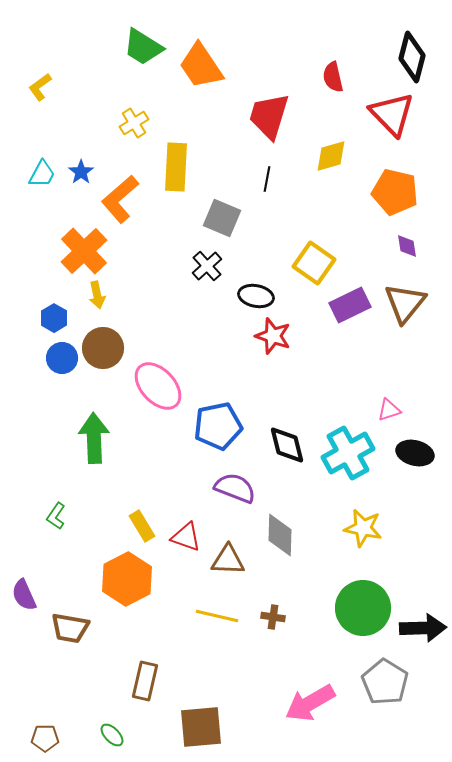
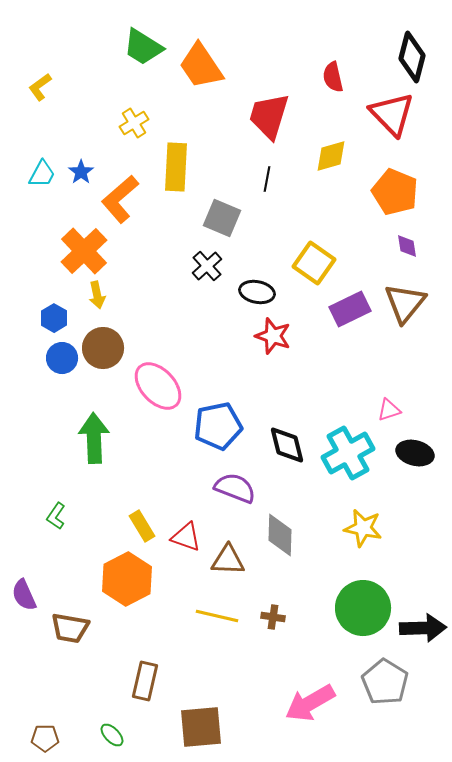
orange pentagon at (395, 192): rotated 9 degrees clockwise
black ellipse at (256, 296): moved 1 px right, 4 px up
purple rectangle at (350, 305): moved 4 px down
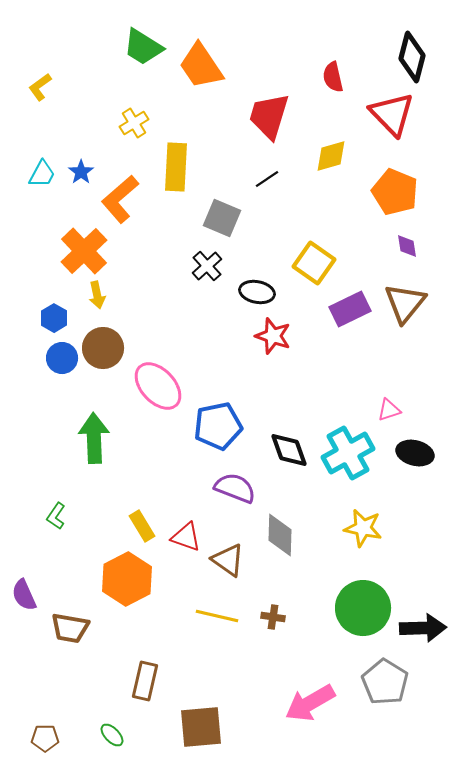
black line at (267, 179): rotated 45 degrees clockwise
black diamond at (287, 445): moved 2 px right, 5 px down; rotated 6 degrees counterclockwise
brown triangle at (228, 560): rotated 33 degrees clockwise
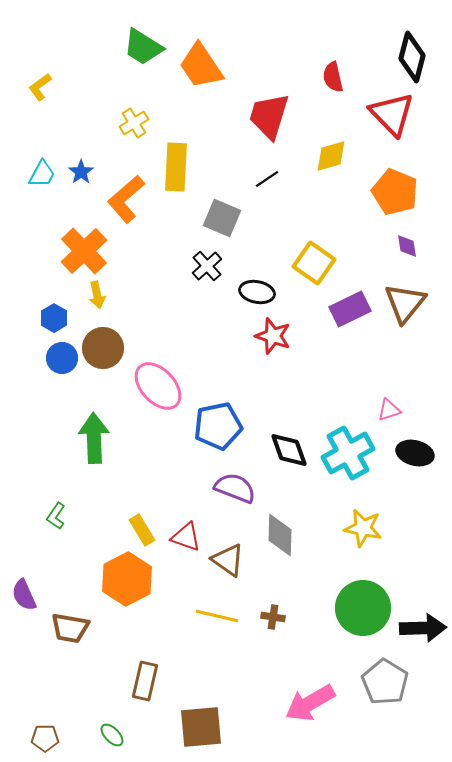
orange L-shape at (120, 199): moved 6 px right
yellow rectangle at (142, 526): moved 4 px down
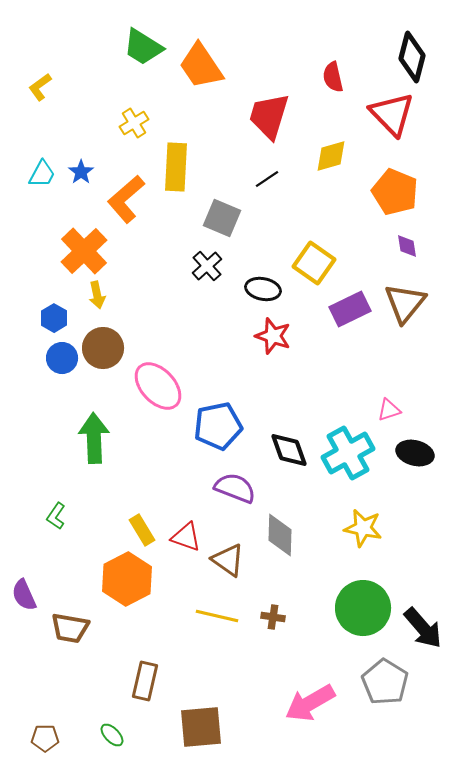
black ellipse at (257, 292): moved 6 px right, 3 px up
black arrow at (423, 628): rotated 51 degrees clockwise
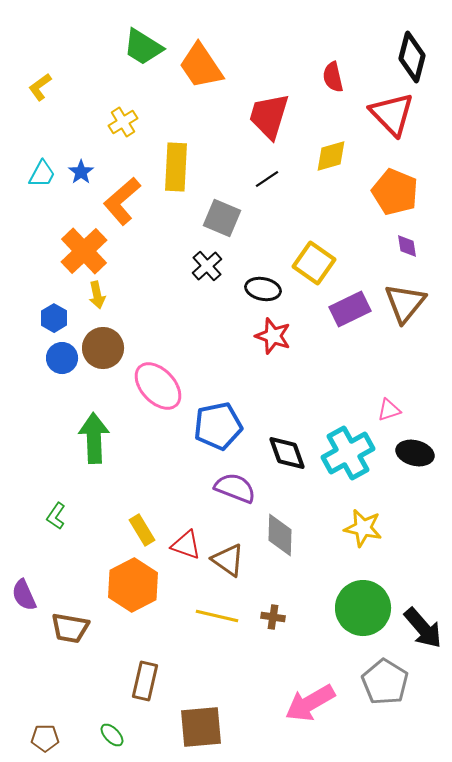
yellow cross at (134, 123): moved 11 px left, 1 px up
orange L-shape at (126, 199): moved 4 px left, 2 px down
black diamond at (289, 450): moved 2 px left, 3 px down
red triangle at (186, 537): moved 8 px down
orange hexagon at (127, 579): moved 6 px right, 6 px down
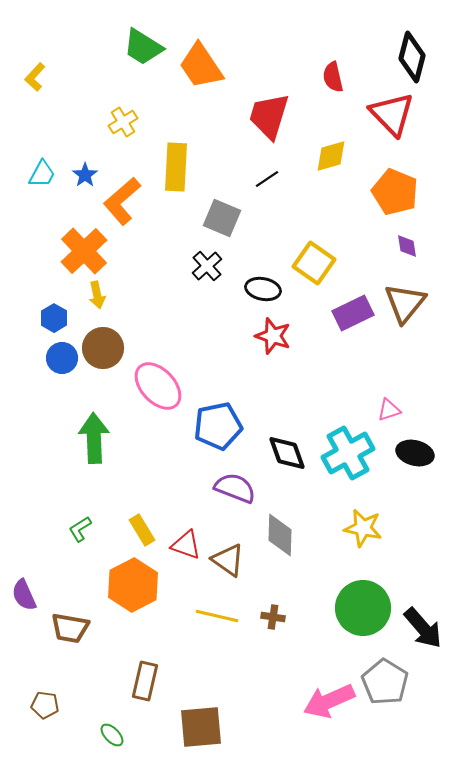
yellow L-shape at (40, 87): moved 5 px left, 10 px up; rotated 12 degrees counterclockwise
blue star at (81, 172): moved 4 px right, 3 px down
purple rectangle at (350, 309): moved 3 px right, 4 px down
green L-shape at (56, 516): moved 24 px right, 13 px down; rotated 24 degrees clockwise
pink arrow at (310, 703): moved 19 px right, 2 px up; rotated 6 degrees clockwise
brown pentagon at (45, 738): moved 33 px up; rotated 8 degrees clockwise
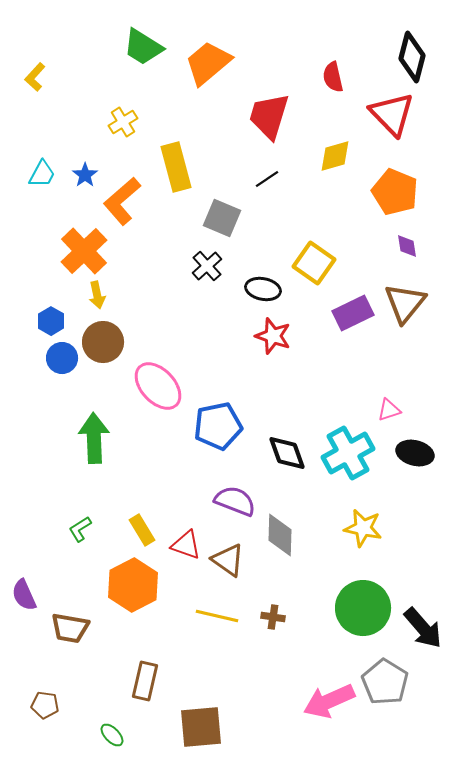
orange trapezoid at (201, 66): moved 7 px right, 3 px up; rotated 84 degrees clockwise
yellow diamond at (331, 156): moved 4 px right
yellow rectangle at (176, 167): rotated 18 degrees counterclockwise
blue hexagon at (54, 318): moved 3 px left, 3 px down
brown circle at (103, 348): moved 6 px up
purple semicircle at (235, 488): moved 13 px down
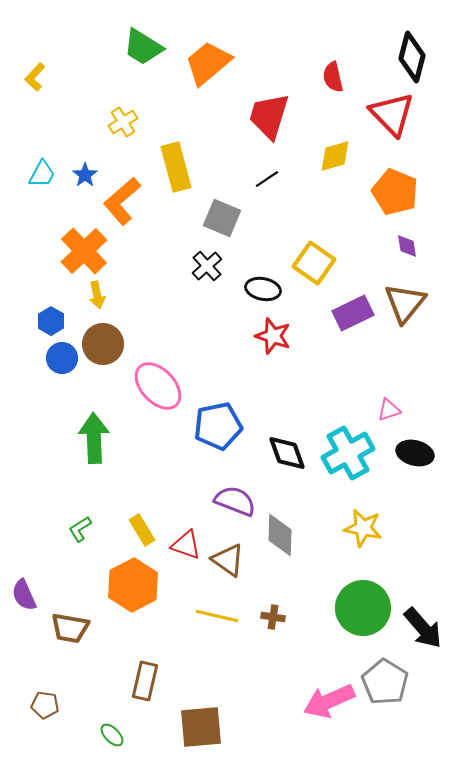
brown circle at (103, 342): moved 2 px down
